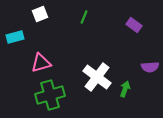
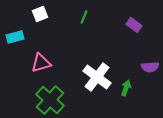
green arrow: moved 1 px right, 1 px up
green cross: moved 5 px down; rotated 32 degrees counterclockwise
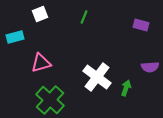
purple rectangle: moved 7 px right; rotated 21 degrees counterclockwise
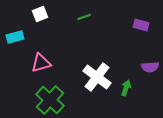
green line: rotated 48 degrees clockwise
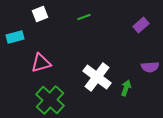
purple rectangle: rotated 56 degrees counterclockwise
